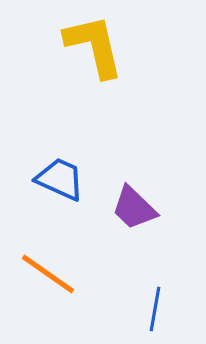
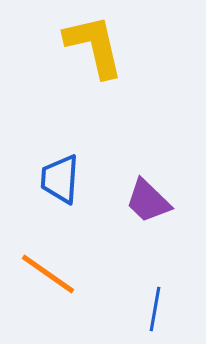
blue trapezoid: rotated 110 degrees counterclockwise
purple trapezoid: moved 14 px right, 7 px up
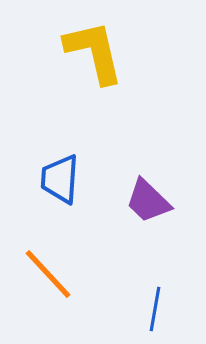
yellow L-shape: moved 6 px down
orange line: rotated 12 degrees clockwise
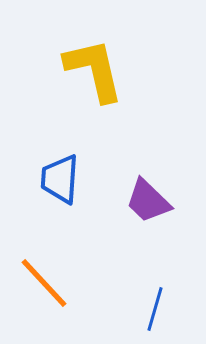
yellow L-shape: moved 18 px down
orange line: moved 4 px left, 9 px down
blue line: rotated 6 degrees clockwise
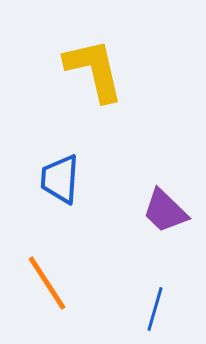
purple trapezoid: moved 17 px right, 10 px down
orange line: moved 3 px right; rotated 10 degrees clockwise
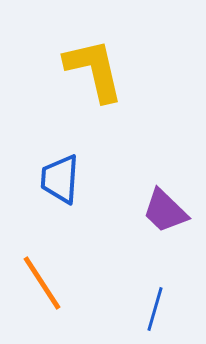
orange line: moved 5 px left
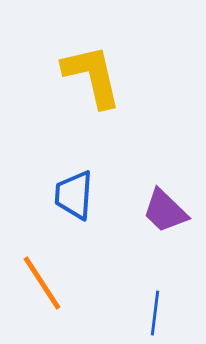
yellow L-shape: moved 2 px left, 6 px down
blue trapezoid: moved 14 px right, 16 px down
blue line: moved 4 px down; rotated 9 degrees counterclockwise
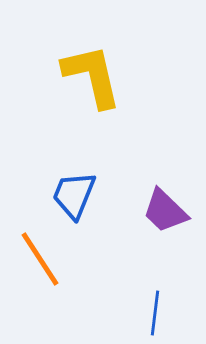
blue trapezoid: rotated 18 degrees clockwise
orange line: moved 2 px left, 24 px up
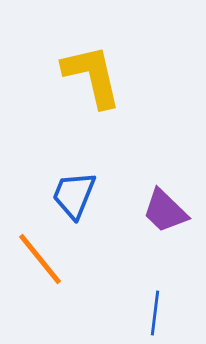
orange line: rotated 6 degrees counterclockwise
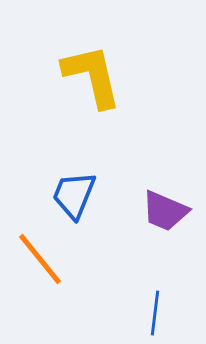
purple trapezoid: rotated 21 degrees counterclockwise
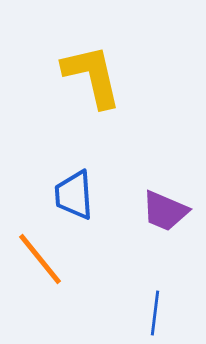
blue trapezoid: rotated 26 degrees counterclockwise
